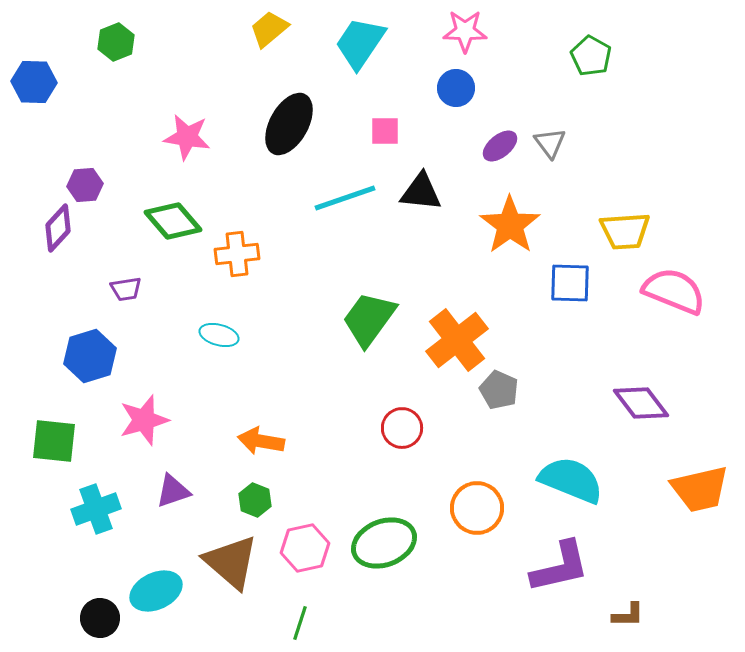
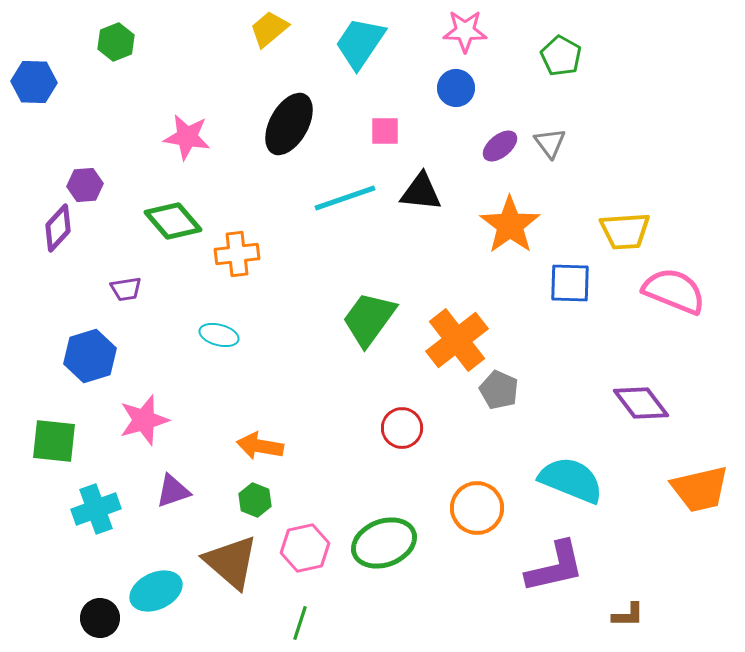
green pentagon at (591, 56): moved 30 px left
orange arrow at (261, 441): moved 1 px left, 5 px down
purple L-shape at (560, 567): moved 5 px left
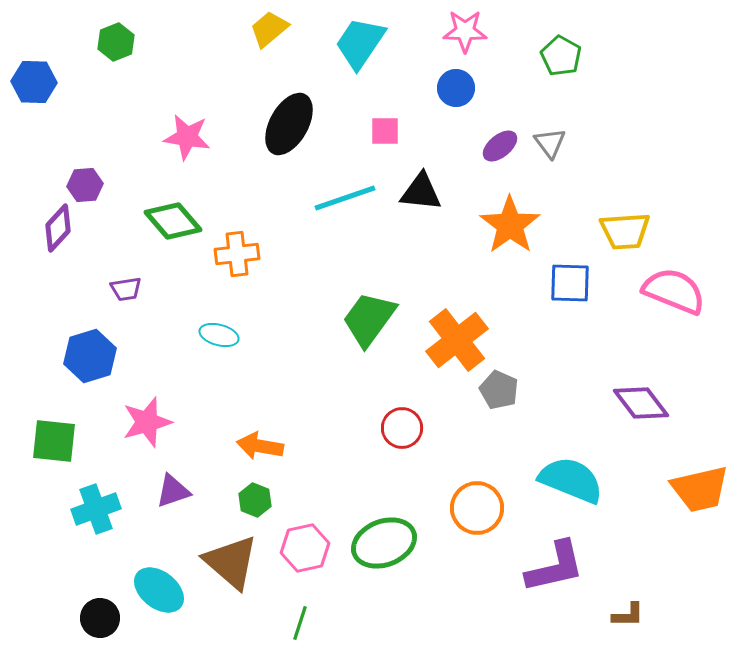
pink star at (144, 420): moved 3 px right, 2 px down
cyan ellipse at (156, 591): moved 3 px right, 1 px up; rotated 63 degrees clockwise
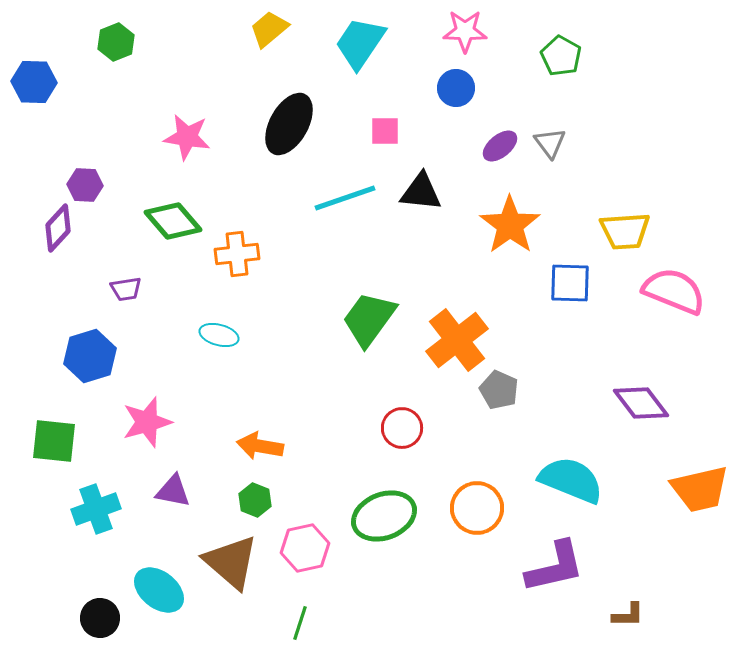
purple hexagon at (85, 185): rotated 8 degrees clockwise
purple triangle at (173, 491): rotated 30 degrees clockwise
green ellipse at (384, 543): moved 27 px up
